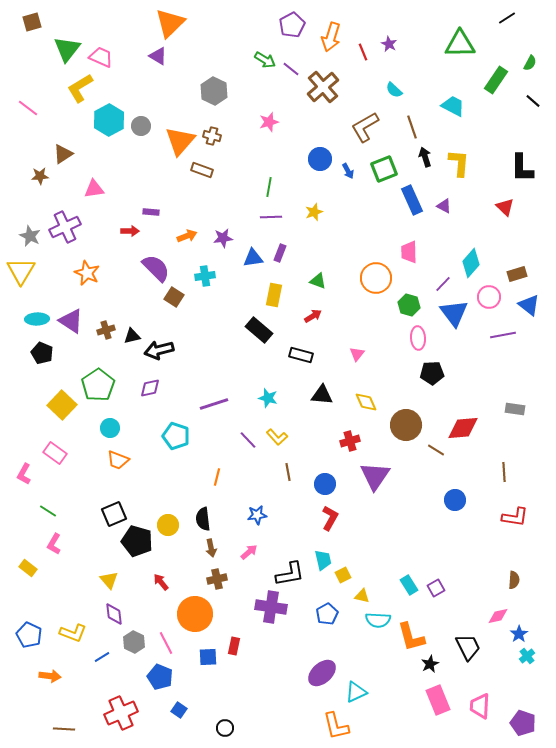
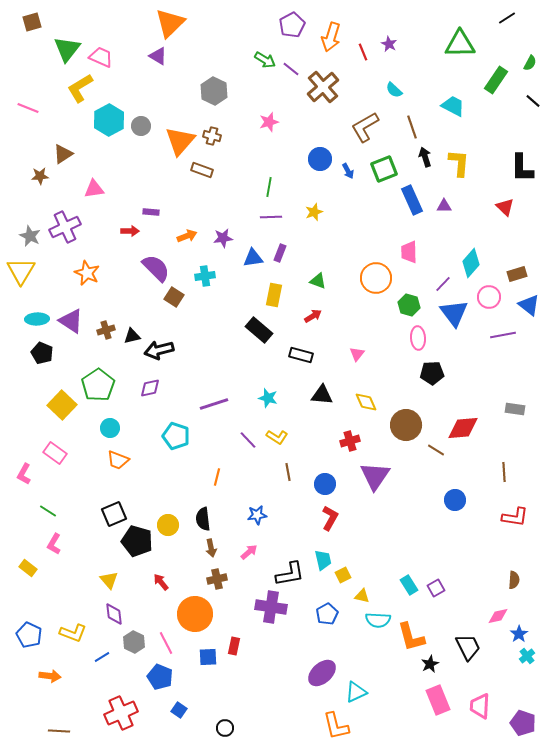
pink line at (28, 108): rotated 15 degrees counterclockwise
purple triangle at (444, 206): rotated 28 degrees counterclockwise
yellow L-shape at (277, 437): rotated 15 degrees counterclockwise
brown line at (64, 729): moved 5 px left, 2 px down
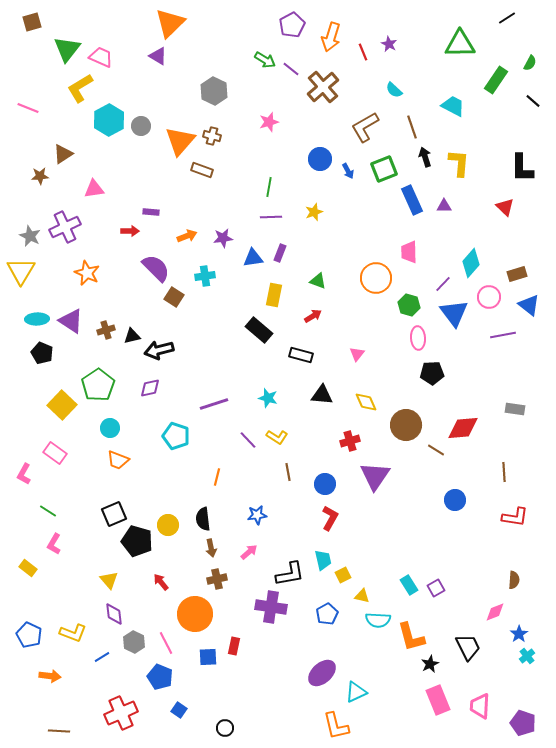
pink diamond at (498, 616): moved 3 px left, 4 px up; rotated 10 degrees counterclockwise
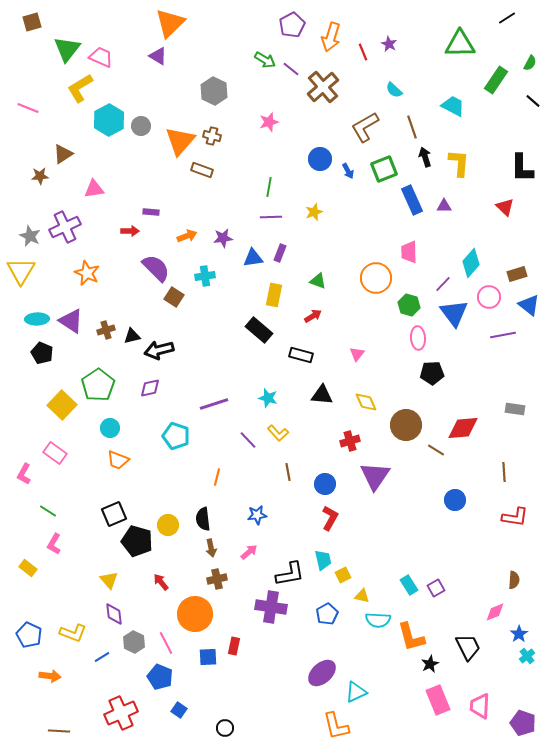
yellow L-shape at (277, 437): moved 1 px right, 4 px up; rotated 15 degrees clockwise
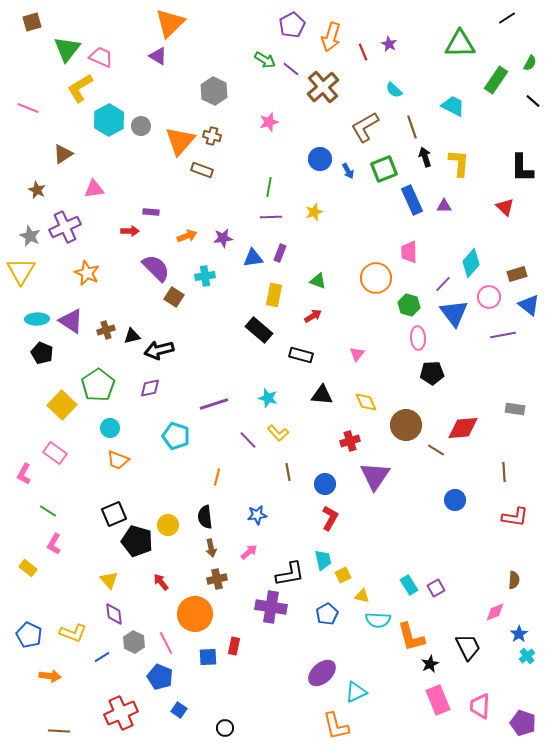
brown star at (40, 176): moved 3 px left, 14 px down; rotated 30 degrees clockwise
black semicircle at (203, 519): moved 2 px right, 2 px up
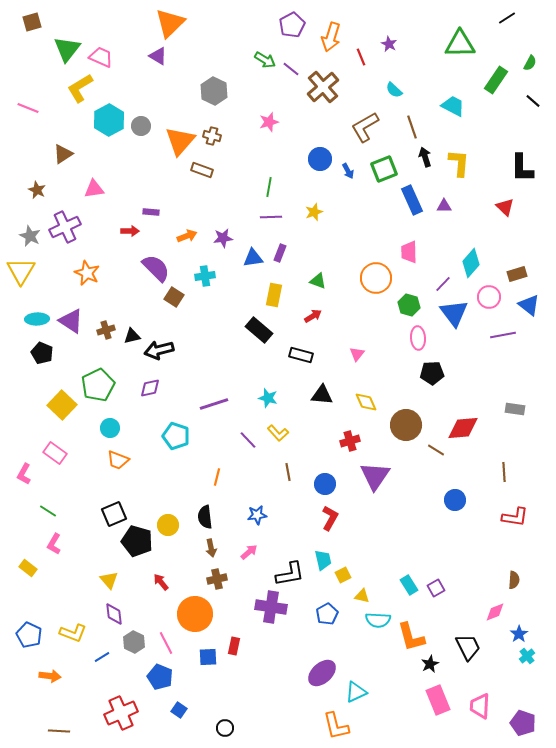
red line at (363, 52): moved 2 px left, 5 px down
green pentagon at (98, 385): rotated 8 degrees clockwise
